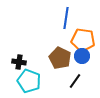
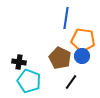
black line: moved 4 px left, 1 px down
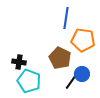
blue circle: moved 18 px down
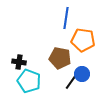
brown pentagon: rotated 15 degrees counterclockwise
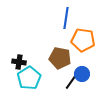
cyan pentagon: moved 3 px up; rotated 20 degrees clockwise
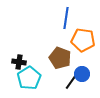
brown pentagon: rotated 10 degrees clockwise
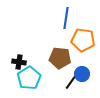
brown pentagon: rotated 15 degrees counterclockwise
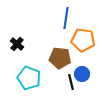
black cross: moved 2 px left, 18 px up; rotated 32 degrees clockwise
cyan pentagon: rotated 20 degrees counterclockwise
black line: rotated 49 degrees counterclockwise
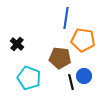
blue circle: moved 2 px right, 2 px down
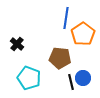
orange pentagon: moved 6 px up; rotated 30 degrees clockwise
blue circle: moved 1 px left, 2 px down
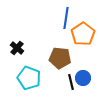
black cross: moved 4 px down
